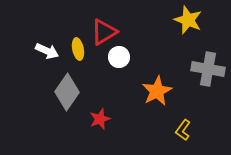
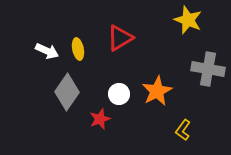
red triangle: moved 16 px right, 6 px down
white circle: moved 37 px down
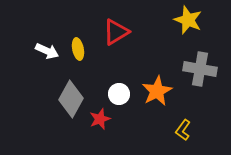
red triangle: moved 4 px left, 6 px up
gray cross: moved 8 px left
gray diamond: moved 4 px right, 7 px down; rotated 6 degrees counterclockwise
